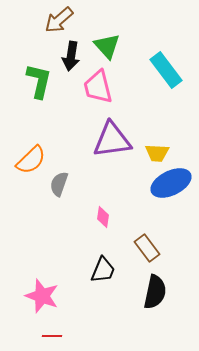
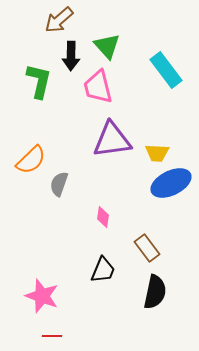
black arrow: rotated 8 degrees counterclockwise
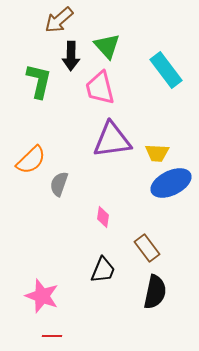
pink trapezoid: moved 2 px right, 1 px down
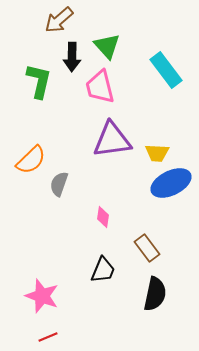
black arrow: moved 1 px right, 1 px down
pink trapezoid: moved 1 px up
black semicircle: moved 2 px down
red line: moved 4 px left, 1 px down; rotated 24 degrees counterclockwise
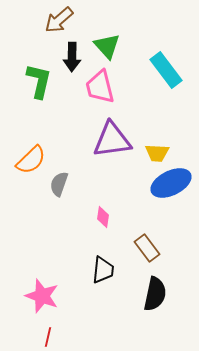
black trapezoid: rotated 16 degrees counterclockwise
red line: rotated 54 degrees counterclockwise
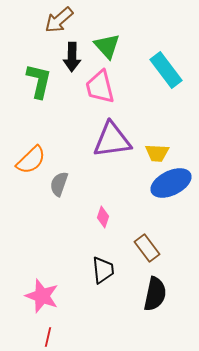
pink diamond: rotated 10 degrees clockwise
black trapezoid: rotated 12 degrees counterclockwise
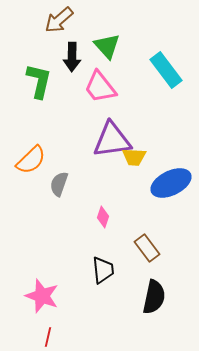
pink trapezoid: rotated 24 degrees counterclockwise
yellow trapezoid: moved 23 px left, 4 px down
black semicircle: moved 1 px left, 3 px down
